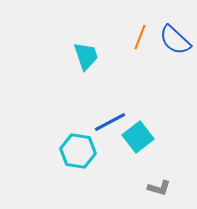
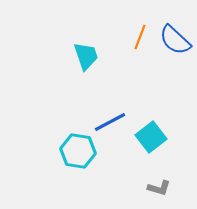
cyan square: moved 13 px right
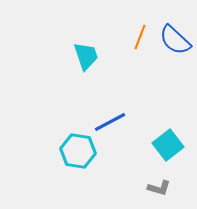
cyan square: moved 17 px right, 8 px down
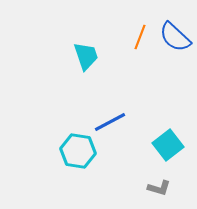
blue semicircle: moved 3 px up
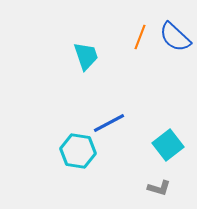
blue line: moved 1 px left, 1 px down
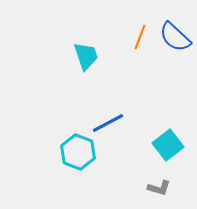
blue line: moved 1 px left
cyan hexagon: moved 1 px down; rotated 12 degrees clockwise
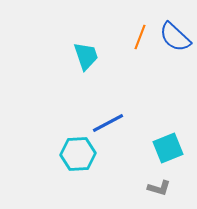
cyan square: moved 3 px down; rotated 16 degrees clockwise
cyan hexagon: moved 2 px down; rotated 24 degrees counterclockwise
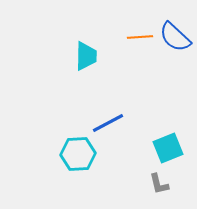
orange line: rotated 65 degrees clockwise
cyan trapezoid: rotated 20 degrees clockwise
gray L-shape: moved 4 px up; rotated 60 degrees clockwise
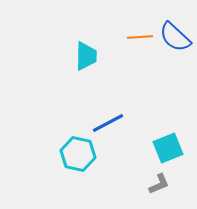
cyan hexagon: rotated 16 degrees clockwise
gray L-shape: rotated 100 degrees counterclockwise
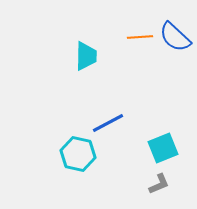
cyan square: moved 5 px left
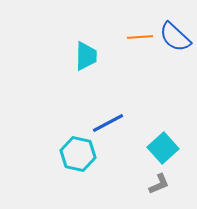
cyan square: rotated 20 degrees counterclockwise
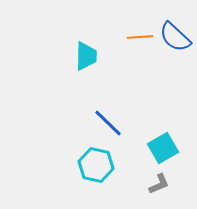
blue line: rotated 72 degrees clockwise
cyan square: rotated 12 degrees clockwise
cyan hexagon: moved 18 px right, 11 px down
